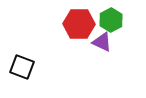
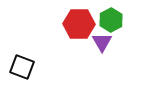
purple triangle: rotated 35 degrees clockwise
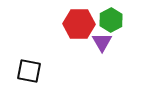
black square: moved 7 px right, 4 px down; rotated 10 degrees counterclockwise
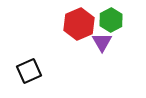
red hexagon: rotated 24 degrees counterclockwise
black square: rotated 35 degrees counterclockwise
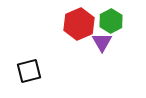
green hexagon: moved 1 px down
black square: rotated 10 degrees clockwise
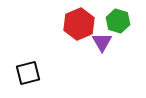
green hexagon: moved 7 px right; rotated 15 degrees counterclockwise
black square: moved 1 px left, 2 px down
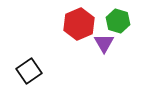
purple triangle: moved 2 px right, 1 px down
black square: moved 1 px right, 2 px up; rotated 20 degrees counterclockwise
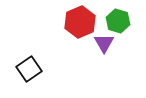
red hexagon: moved 1 px right, 2 px up
black square: moved 2 px up
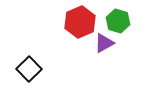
purple triangle: rotated 30 degrees clockwise
black square: rotated 10 degrees counterclockwise
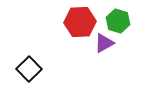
red hexagon: rotated 20 degrees clockwise
